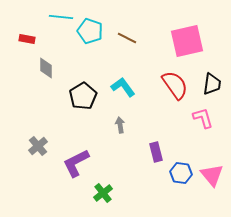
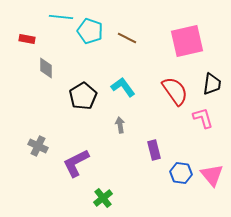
red semicircle: moved 6 px down
gray cross: rotated 24 degrees counterclockwise
purple rectangle: moved 2 px left, 2 px up
green cross: moved 5 px down
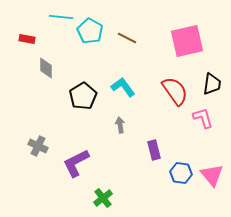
cyan pentagon: rotated 10 degrees clockwise
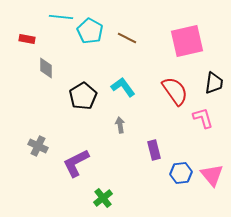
black trapezoid: moved 2 px right, 1 px up
blue hexagon: rotated 15 degrees counterclockwise
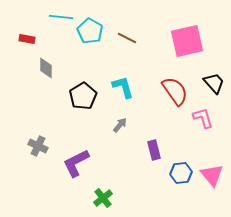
black trapezoid: rotated 50 degrees counterclockwise
cyan L-shape: rotated 20 degrees clockwise
gray arrow: rotated 49 degrees clockwise
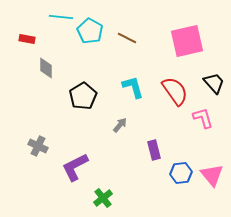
cyan L-shape: moved 10 px right
purple L-shape: moved 1 px left, 4 px down
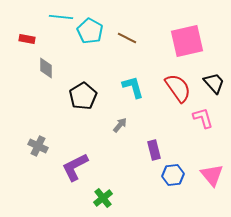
red semicircle: moved 3 px right, 3 px up
blue hexagon: moved 8 px left, 2 px down
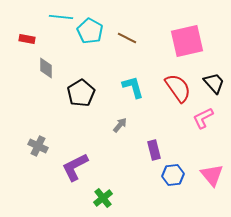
black pentagon: moved 2 px left, 3 px up
pink L-shape: rotated 100 degrees counterclockwise
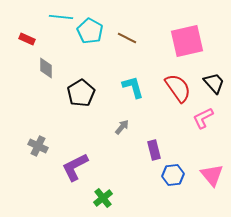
red rectangle: rotated 14 degrees clockwise
gray arrow: moved 2 px right, 2 px down
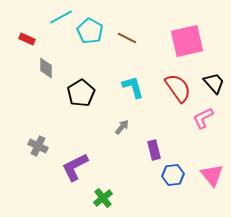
cyan line: rotated 35 degrees counterclockwise
